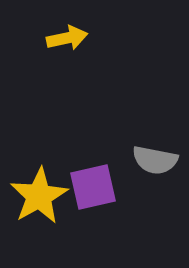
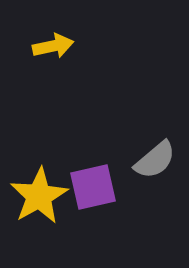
yellow arrow: moved 14 px left, 8 px down
gray semicircle: rotated 51 degrees counterclockwise
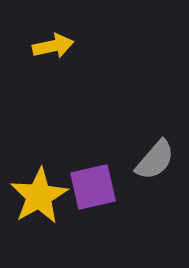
gray semicircle: rotated 9 degrees counterclockwise
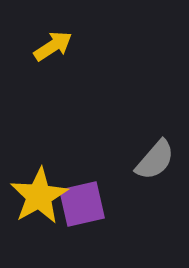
yellow arrow: rotated 21 degrees counterclockwise
purple square: moved 11 px left, 17 px down
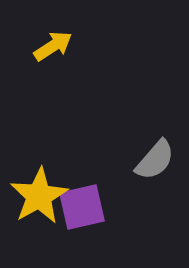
purple square: moved 3 px down
